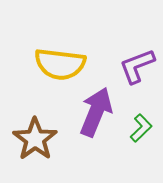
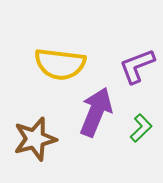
brown star: rotated 21 degrees clockwise
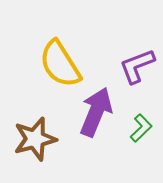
yellow semicircle: rotated 51 degrees clockwise
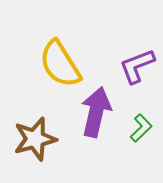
purple arrow: rotated 9 degrees counterclockwise
